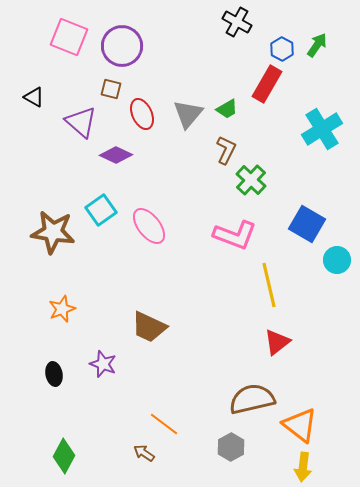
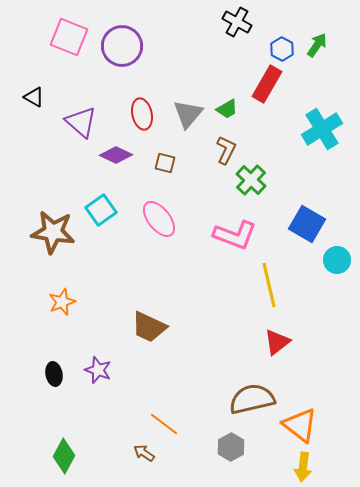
brown square: moved 54 px right, 74 px down
red ellipse: rotated 12 degrees clockwise
pink ellipse: moved 10 px right, 7 px up
orange star: moved 7 px up
purple star: moved 5 px left, 6 px down
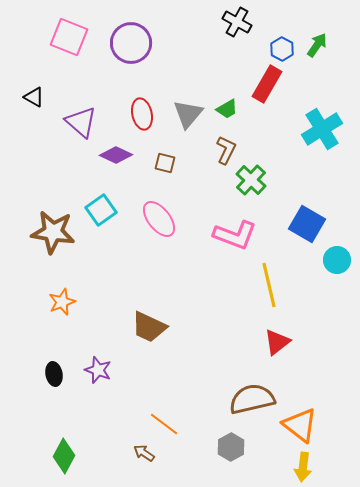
purple circle: moved 9 px right, 3 px up
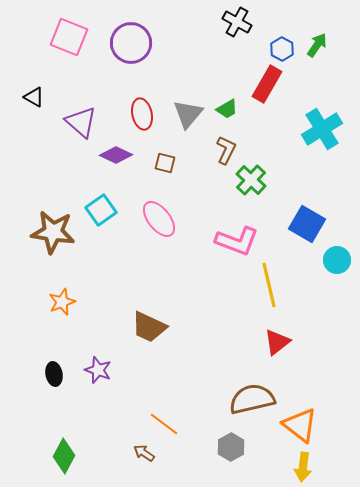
pink L-shape: moved 2 px right, 6 px down
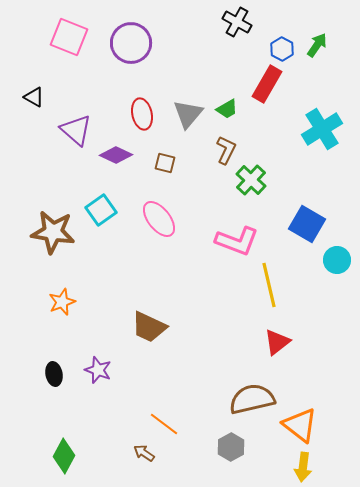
purple triangle: moved 5 px left, 8 px down
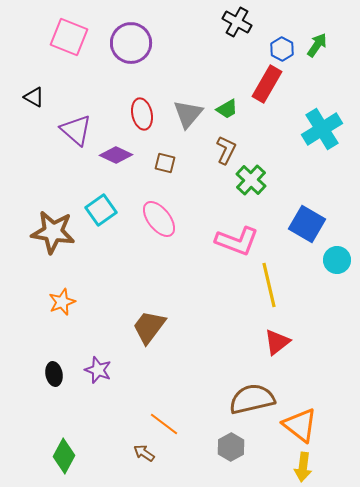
brown trapezoid: rotated 102 degrees clockwise
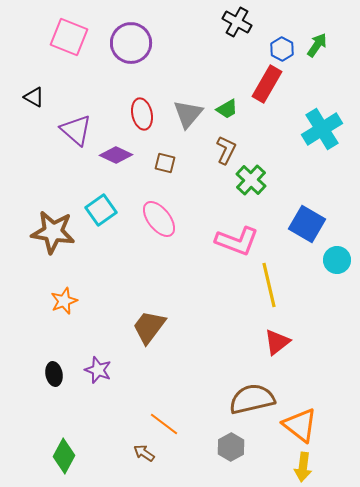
orange star: moved 2 px right, 1 px up
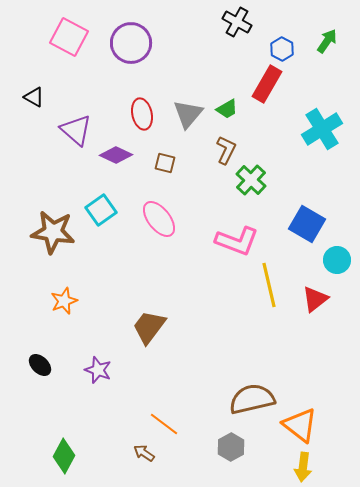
pink square: rotated 6 degrees clockwise
green arrow: moved 10 px right, 4 px up
red triangle: moved 38 px right, 43 px up
black ellipse: moved 14 px left, 9 px up; rotated 35 degrees counterclockwise
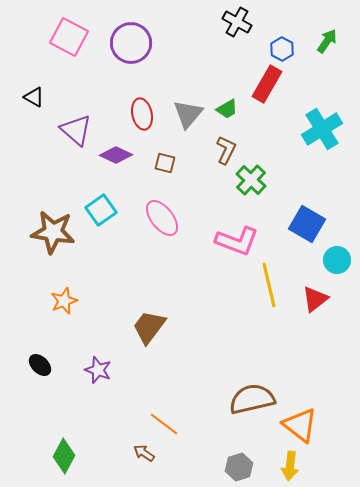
pink ellipse: moved 3 px right, 1 px up
gray hexagon: moved 8 px right, 20 px down; rotated 12 degrees clockwise
yellow arrow: moved 13 px left, 1 px up
